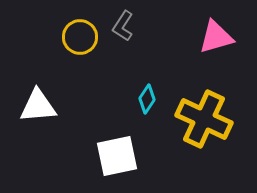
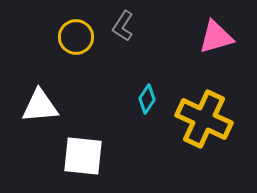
yellow circle: moved 4 px left
white triangle: moved 2 px right
white square: moved 34 px left; rotated 18 degrees clockwise
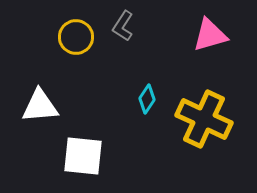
pink triangle: moved 6 px left, 2 px up
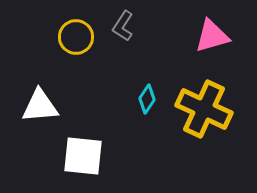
pink triangle: moved 2 px right, 1 px down
yellow cross: moved 10 px up
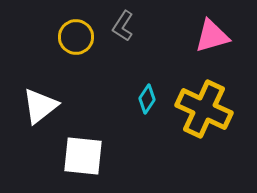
white triangle: rotated 33 degrees counterclockwise
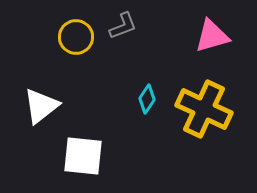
gray L-shape: rotated 144 degrees counterclockwise
white triangle: moved 1 px right
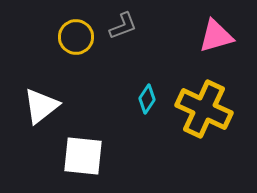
pink triangle: moved 4 px right
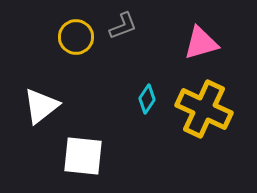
pink triangle: moved 15 px left, 7 px down
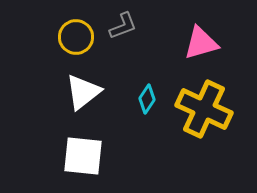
white triangle: moved 42 px right, 14 px up
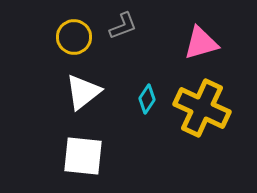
yellow circle: moved 2 px left
yellow cross: moved 2 px left, 1 px up
